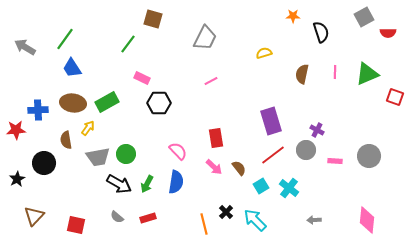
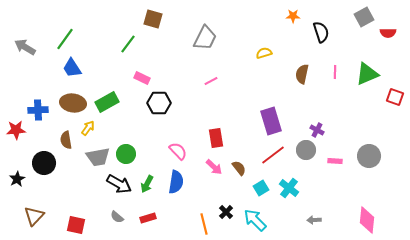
cyan square at (261, 186): moved 2 px down
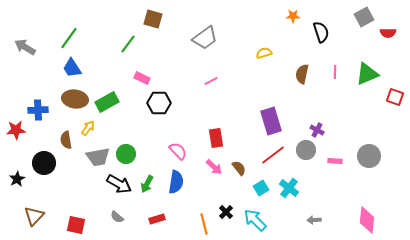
gray trapezoid at (205, 38): rotated 28 degrees clockwise
green line at (65, 39): moved 4 px right, 1 px up
brown ellipse at (73, 103): moved 2 px right, 4 px up
red rectangle at (148, 218): moved 9 px right, 1 px down
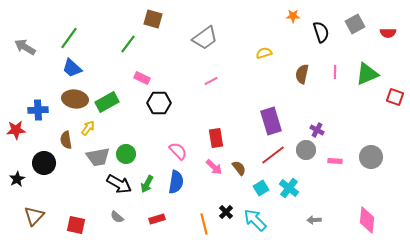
gray square at (364, 17): moved 9 px left, 7 px down
blue trapezoid at (72, 68): rotated 15 degrees counterclockwise
gray circle at (369, 156): moved 2 px right, 1 px down
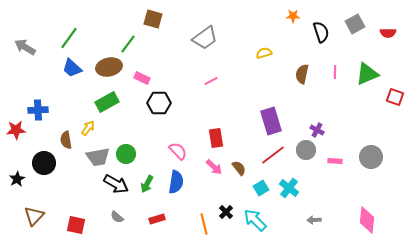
brown ellipse at (75, 99): moved 34 px right, 32 px up; rotated 20 degrees counterclockwise
black arrow at (119, 184): moved 3 px left
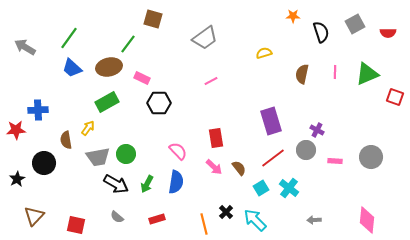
red line at (273, 155): moved 3 px down
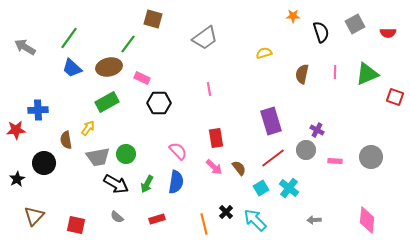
pink line at (211, 81): moved 2 px left, 8 px down; rotated 72 degrees counterclockwise
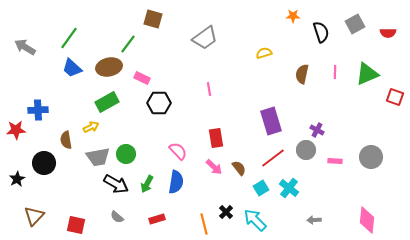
yellow arrow at (88, 128): moved 3 px right, 1 px up; rotated 28 degrees clockwise
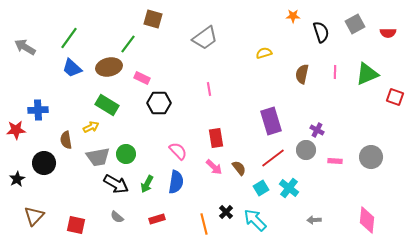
green rectangle at (107, 102): moved 3 px down; rotated 60 degrees clockwise
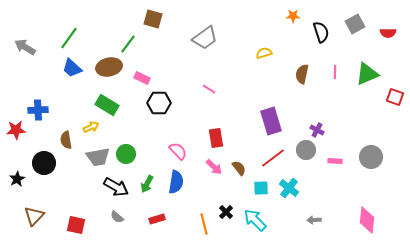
pink line at (209, 89): rotated 48 degrees counterclockwise
black arrow at (116, 184): moved 3 px down
cyan square at (261, 188): rotated 28 degrees clockwise
